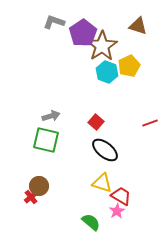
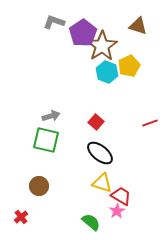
black ellipse: moved 5 px left, 3 px down
red cross: moved 10 px left, 20 px down
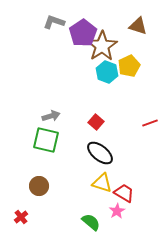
red trapezoid: moved 3 px right, 3 px up
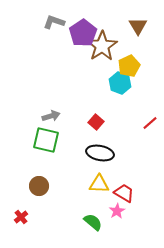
brown triangle: rotated 42 degrees clockwise
cyan hexagon: moved 13 px right, 11 px down
red line: rotated 21 degrees counterclockwise
black ellipse: rotated 28 degrees counterclockwise
yellow triangle: moved 3 px left, 1 px down; rotated 15 degrees counterclockwise
green semicircle: moved 2 px right
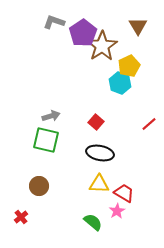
red line: moved 1 px left, 1 px down
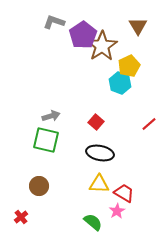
purple pentagon: moved 2 px down
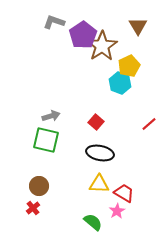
red cross: moved 12 px right, 9 px up
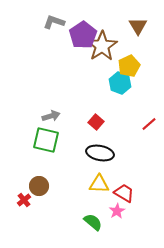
red cross: moved 9 px left, 8 px up
